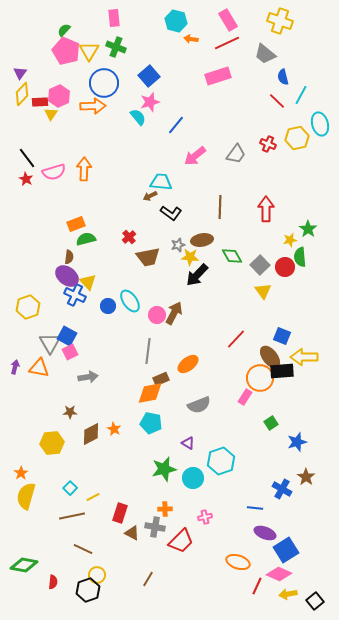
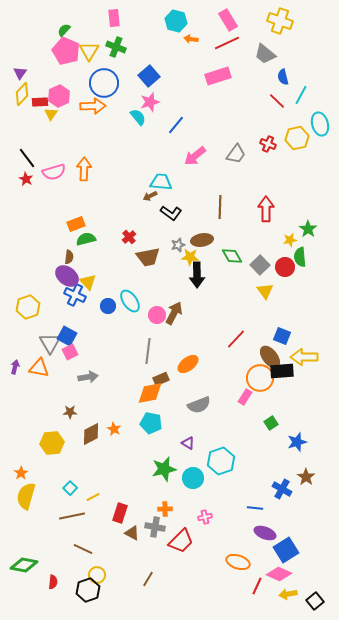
black arrow at (197, 275): rotated 45 degrees counterclockwise
yellow triangle at (263, 291): moved 2 px right
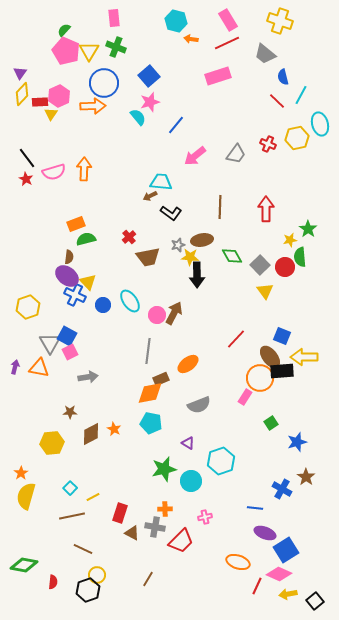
blue circle at (108, 306): moved 5 px left, 1 px up
cyan circle at (193, 478): moved 2 px left, 3 px down
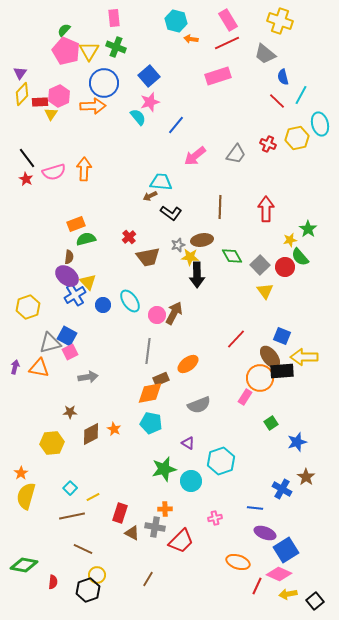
green semicircle at (300, 257): rotated 36 degrees counterclockwise
blue cross at (75, 295): rotated 35 degrees clockwise
gray triangle at (50, 343): rotated 45 degrees clockwise
pink cross at (205, 517): moved 10 px right, 1 px down
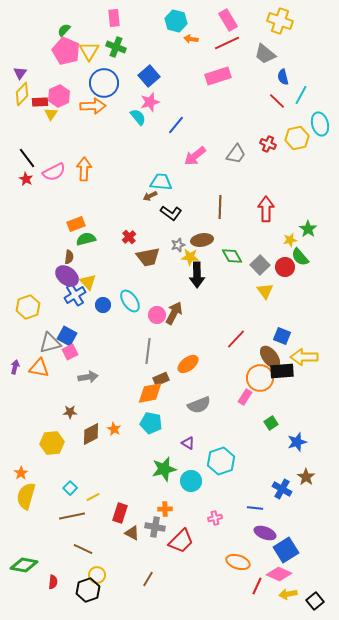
pink semicircle at (54, 172): rotated 10 degrees counterclockwise
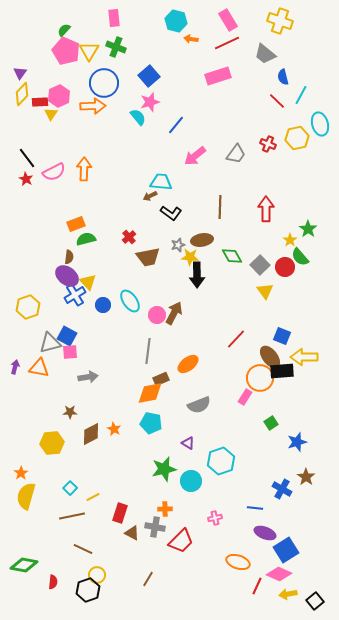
yellow star at (290, 240): rotated 24 degrees counterclockwise
pink square at (70, 352): rotated 21 degrees clockwise
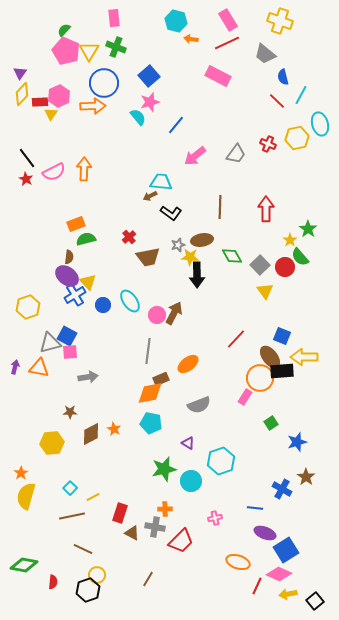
pink rectangle at (218, 76): rotated 45 degrees clockwise
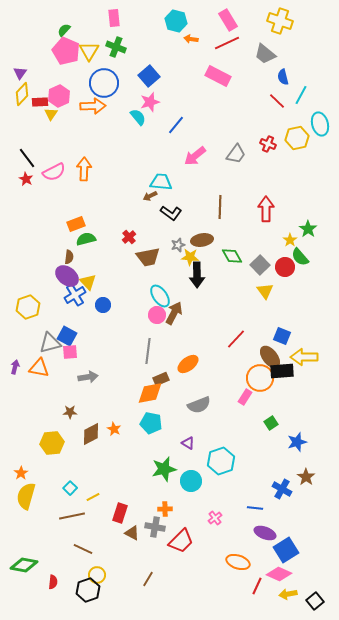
cyan ellipse at (130, 301): moved 30 px right, 5 px up
pink cross at (215, 518): rotated 24 degrees counterclockwise
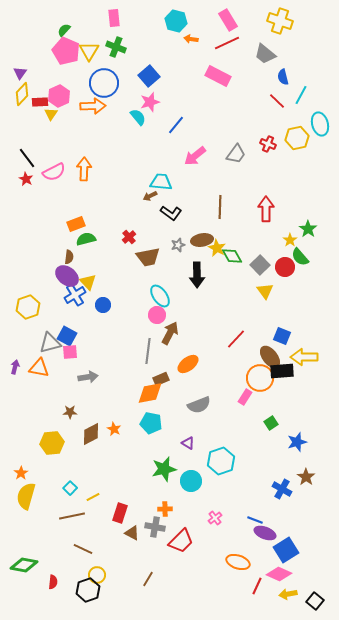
yellow star at (190, 257): moved 27 px right, 9 px up; rotated 24 degrees clockwise
brown arrow at (174, 313): moved 4 px left, 20 px down
blue line at (255, 508): moved 12 px down; rotated 14 degrees clockwise
black square at (315, 601): rotated 12 degrees counterclockwise
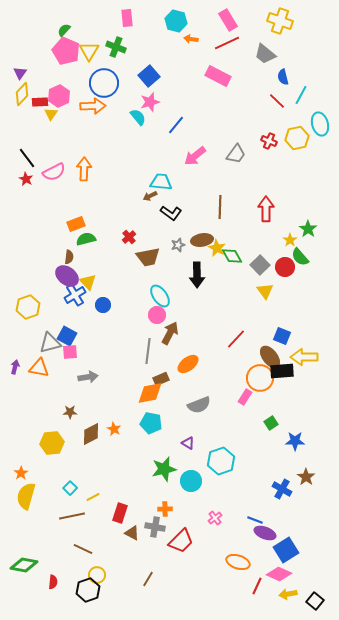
pink rectangle at (114, 18): moved 13 px right
red cross at (268, 144): moved 1 px right, 3 px up
blue star at (297, 442): moved 2 px left, 1 px up; rotated 18 degrees clockwise
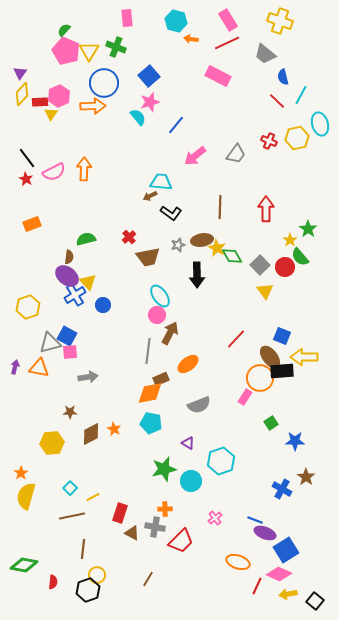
orange rectangle at (76, 224): moved 44 px left
brown line at (83, 549): rotated 72 degrees clockwise
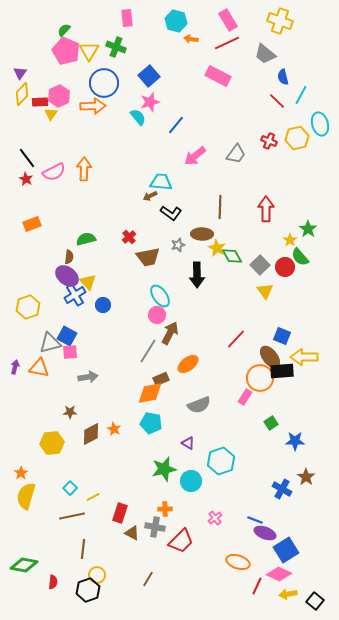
brown ellipse at (202, 240): moved 6 px up; rotated 10 degrees clockwise
gray line at (148, 351): rotated 25 degrees clockwise
